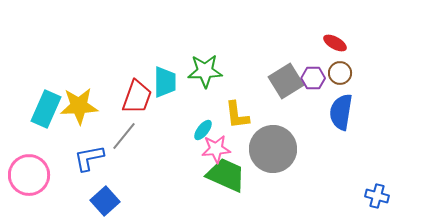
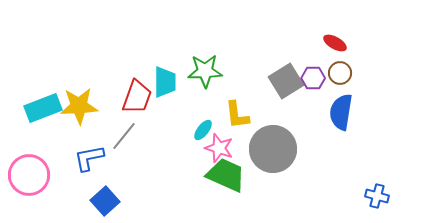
cyan rectangle: moved 3 px left, 1 px up; rotated 45 degrees clockwise
pink star: moved 3 px right, 1 px up; rotated 24 degrees clockwise
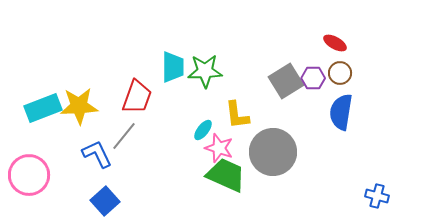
cyan trapezoid: moved 8 px right, 15 px up
gray circle: moved 3 px down
blue L-shape: moved 8 px right, 4 px up; rotated 76 degrees clockwise
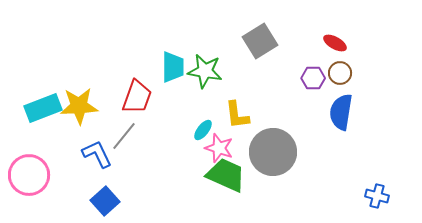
green star: rotated 12 degrees clockwise
gray square: moved 26 px left, 40 px up
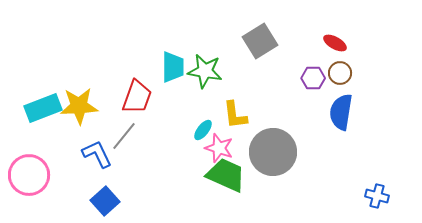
yellow L-shape: moved 2 px left
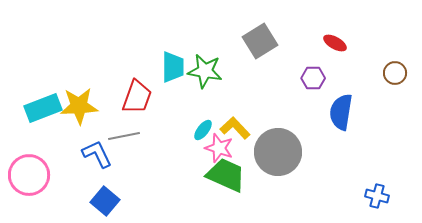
brown circle: moved 55 px right
yellow L-shape: moved 13 px down; rotated 144 degrees clockwise
gray line: rotated 40 degrees clockwise
gray circle: moved 5 px right
blue square: rotated 8 degrees counterclockwise
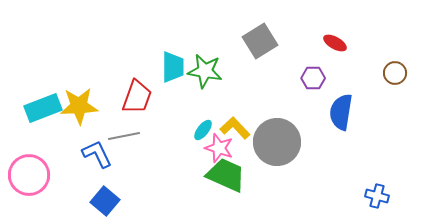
gray circle: moved 1 px left, 10 px up
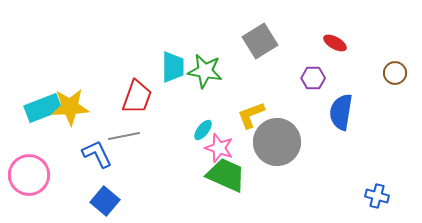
yellow star: moved 9 px left, 1 px down
yellow L-shape: moved 16 px right, 13 px up; rotated 68 degrees counterclockwise
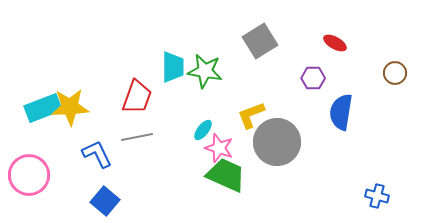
gray line: moved 13 px right, 1 px down
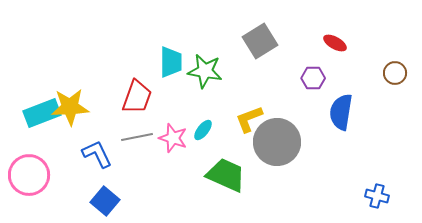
cyan trapezoid: moved 2 px left, 5 px up
cyan rectangle: moved 1 px left, 5 px down
yellow L-shape: moved 2 px left, 4 px down
pink star: moved 46 px left, 10 px up
